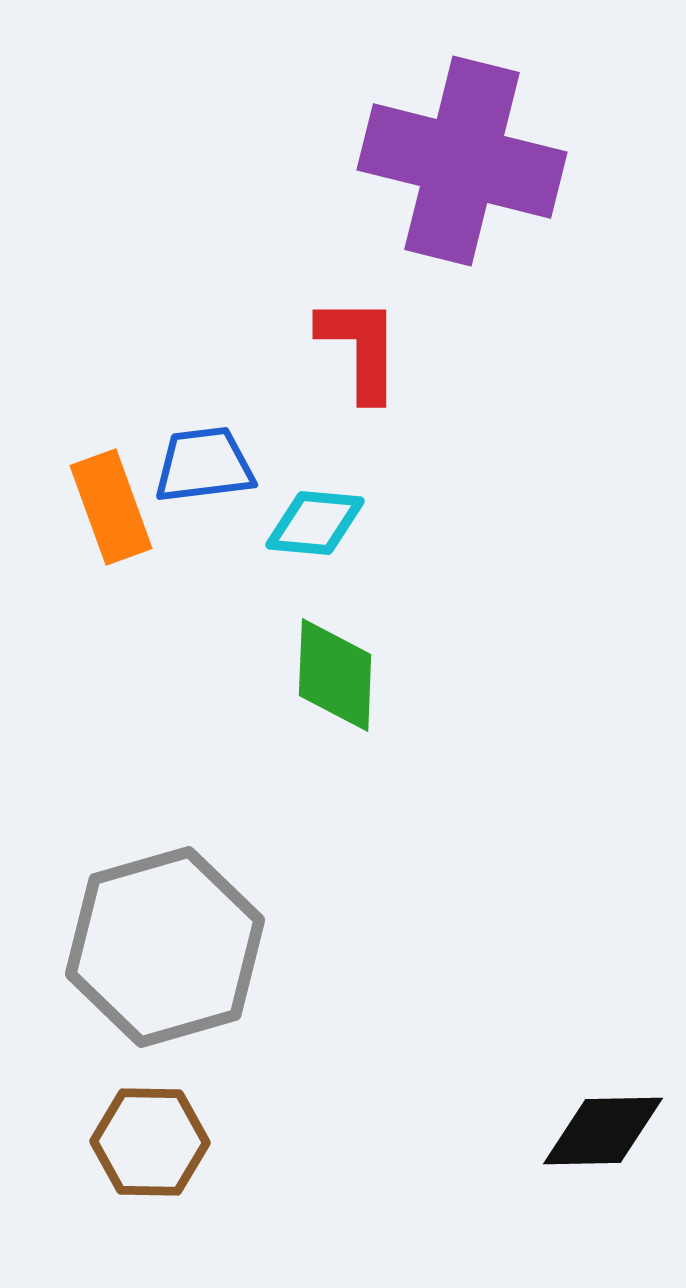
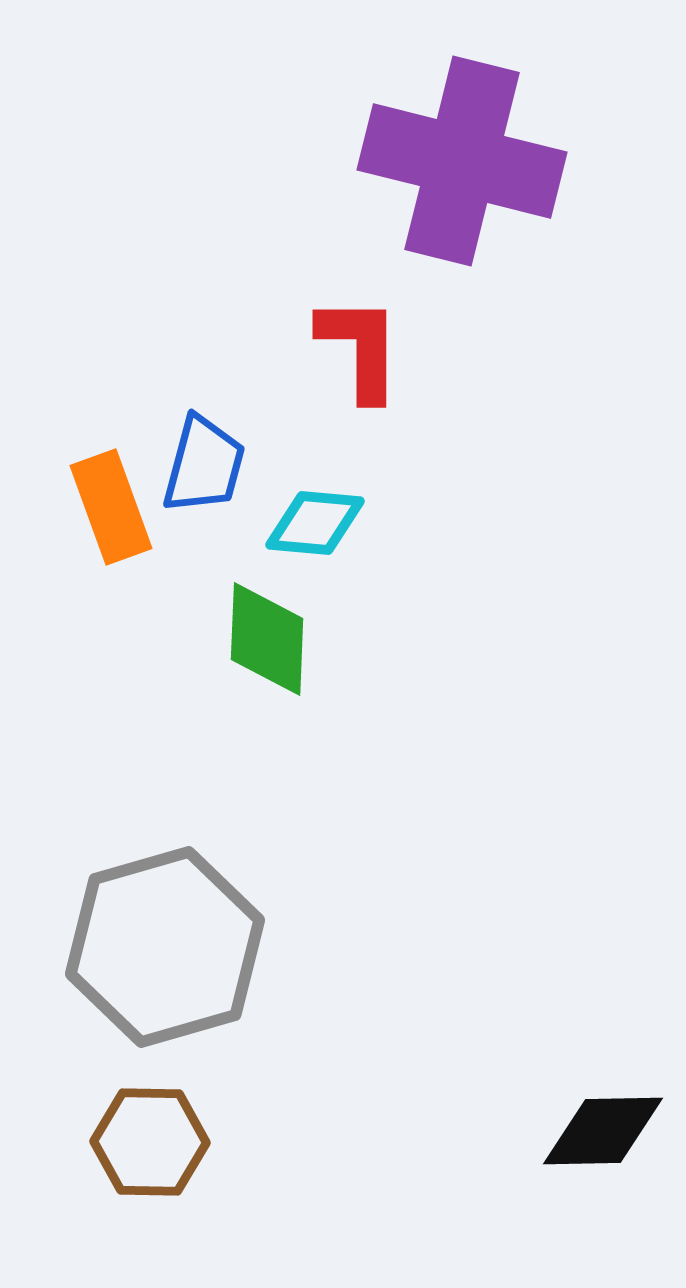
blue trapezoid: rotated 112 degrees clockwise
green diamond: moved 68 px left, 36 px up
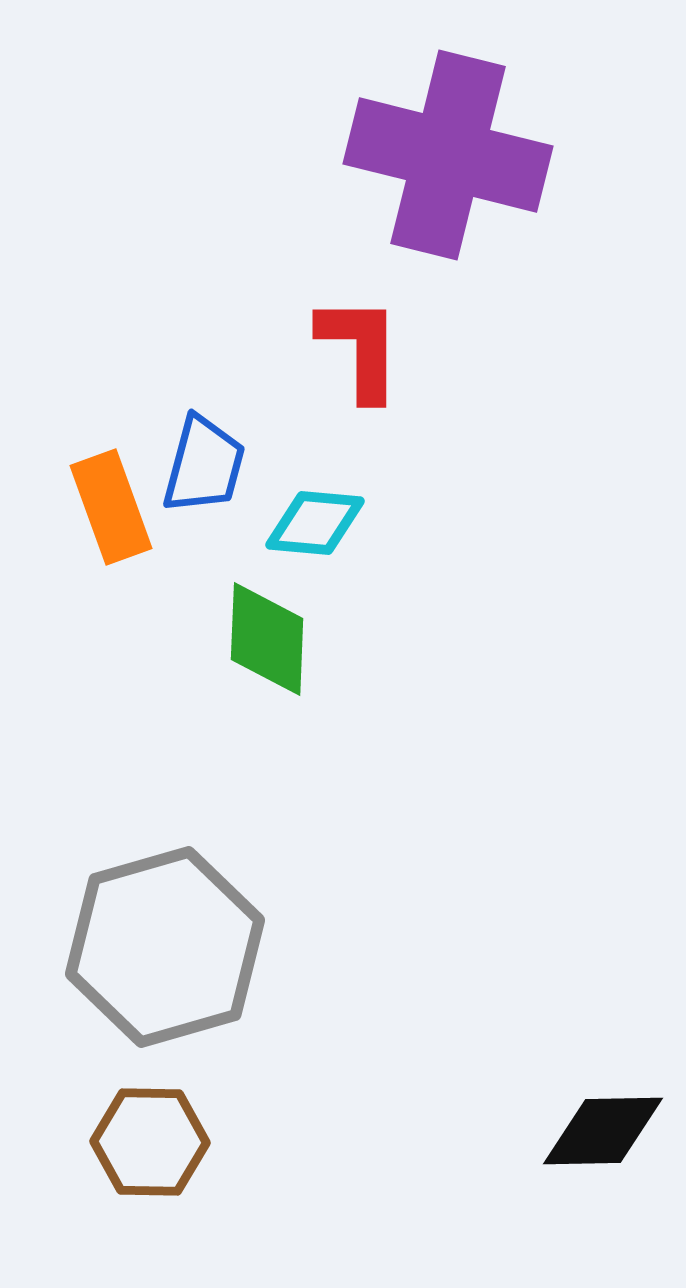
purple cross: moved 14 px left, 6 px up
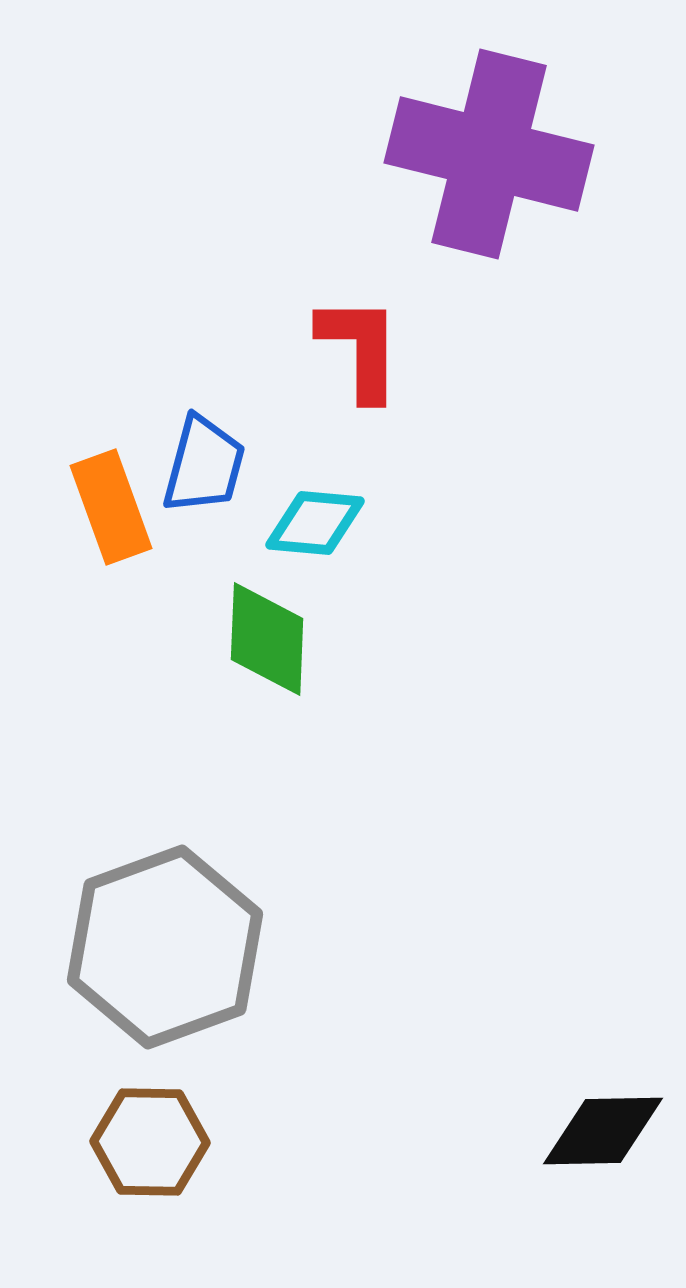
purple cross: moved 41 px right, 1 px up
gray hexagon: rotated 4 degrees counterclockwise
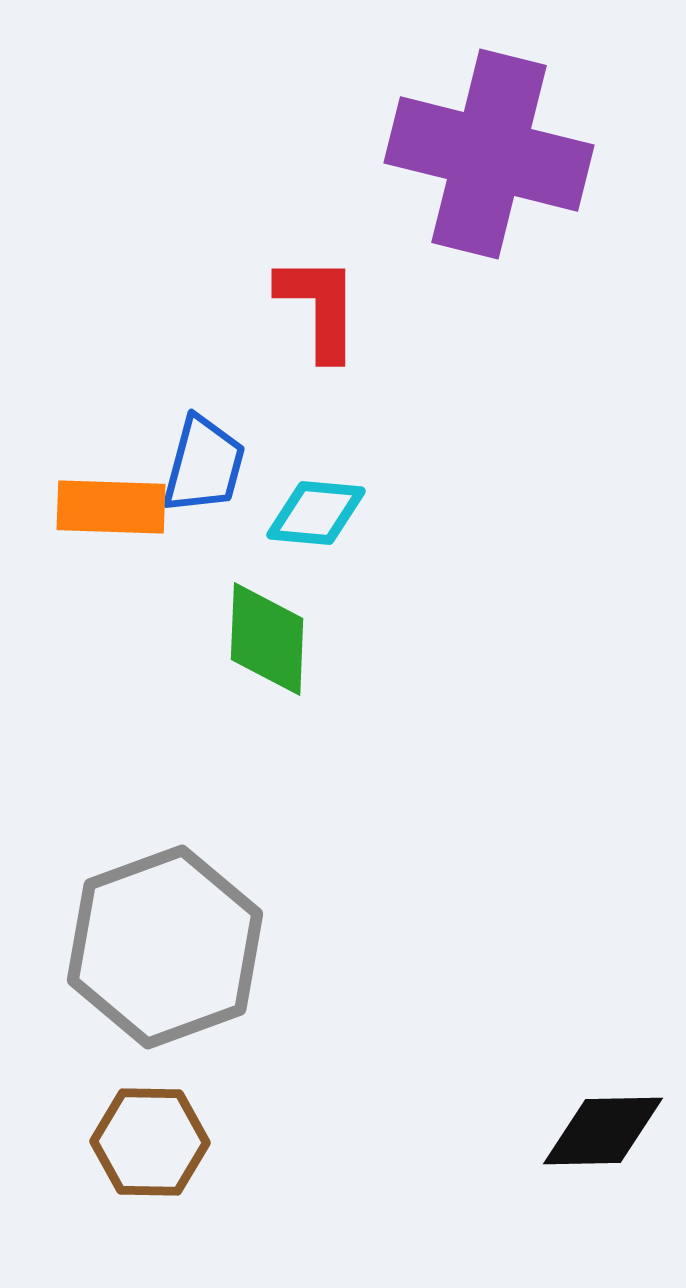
red L-shape: moved 41 px left, 41 px up
orange rectangle: rotated 68 degrees counterclockwise
cyan diamond: moved 1 px right, 10 px up
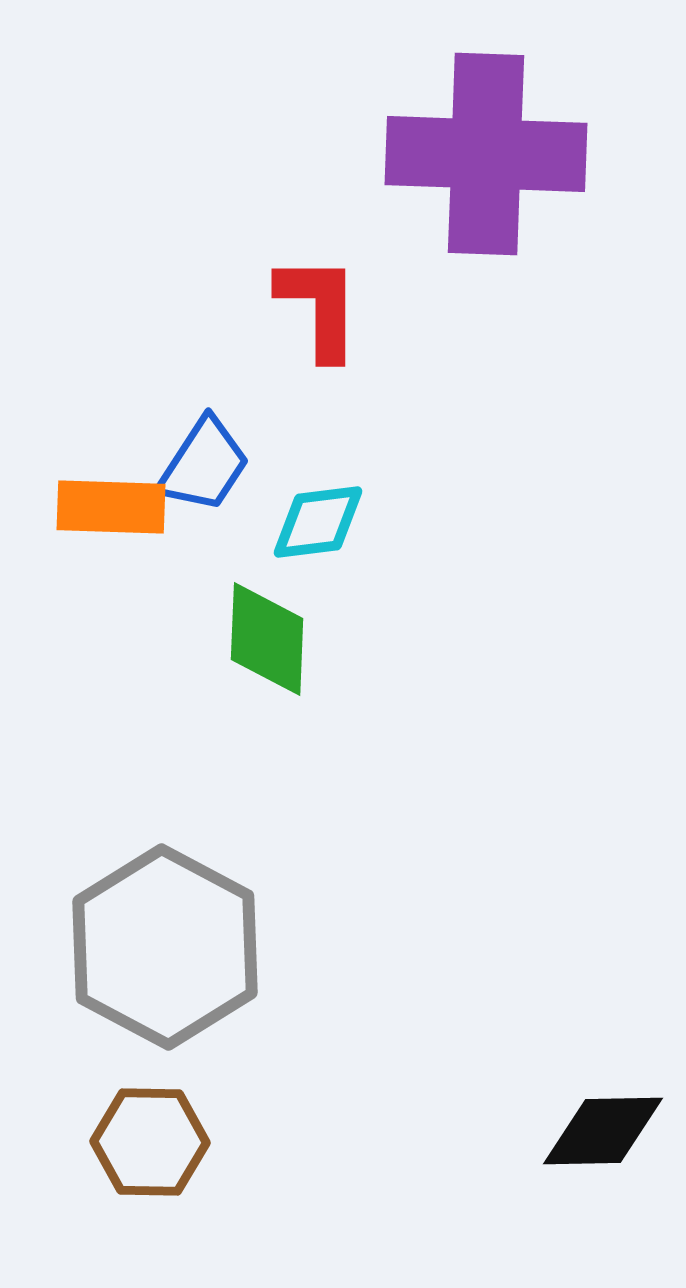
purple cross: moved 3 px left; rotated 12 degrees counterclockwise
blue trapezoid: rotated 18 degrees clockwise
cyan diamond: moved 2 px right, 9 px down; rotated 12 degrees counterclockwise
gray hexagon: rotated 12 degrees counterclockwise
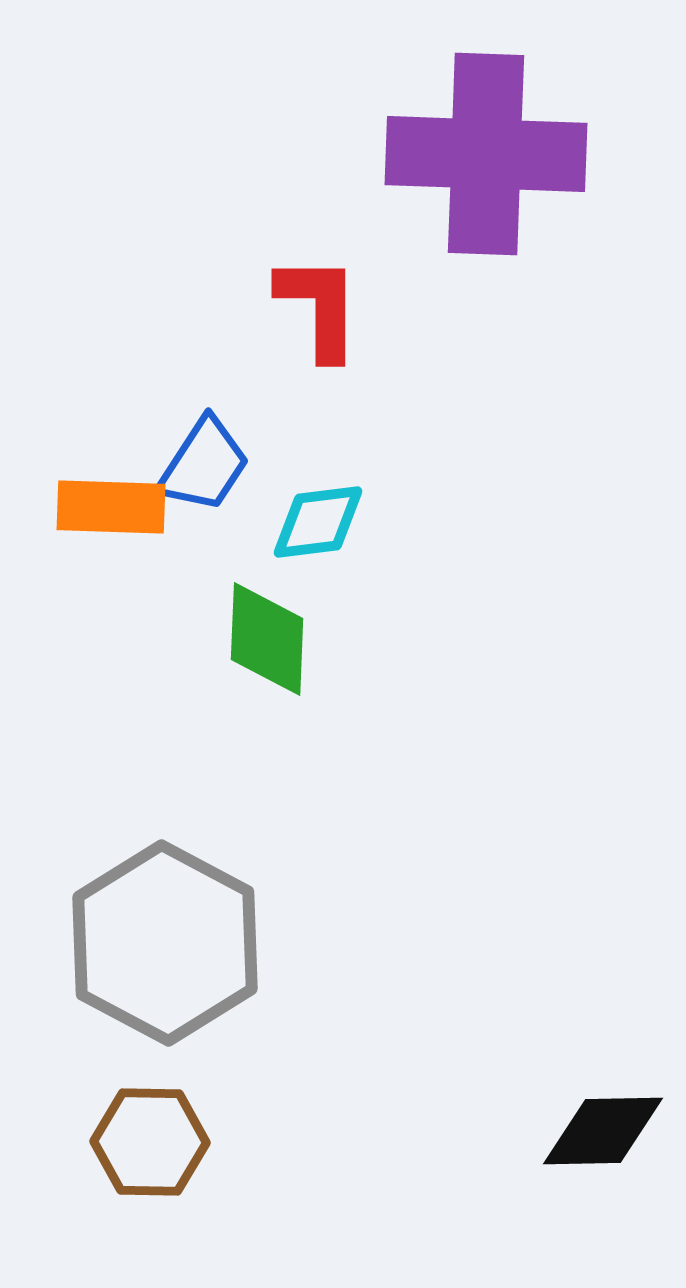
gray hexagon: moved 4 px up
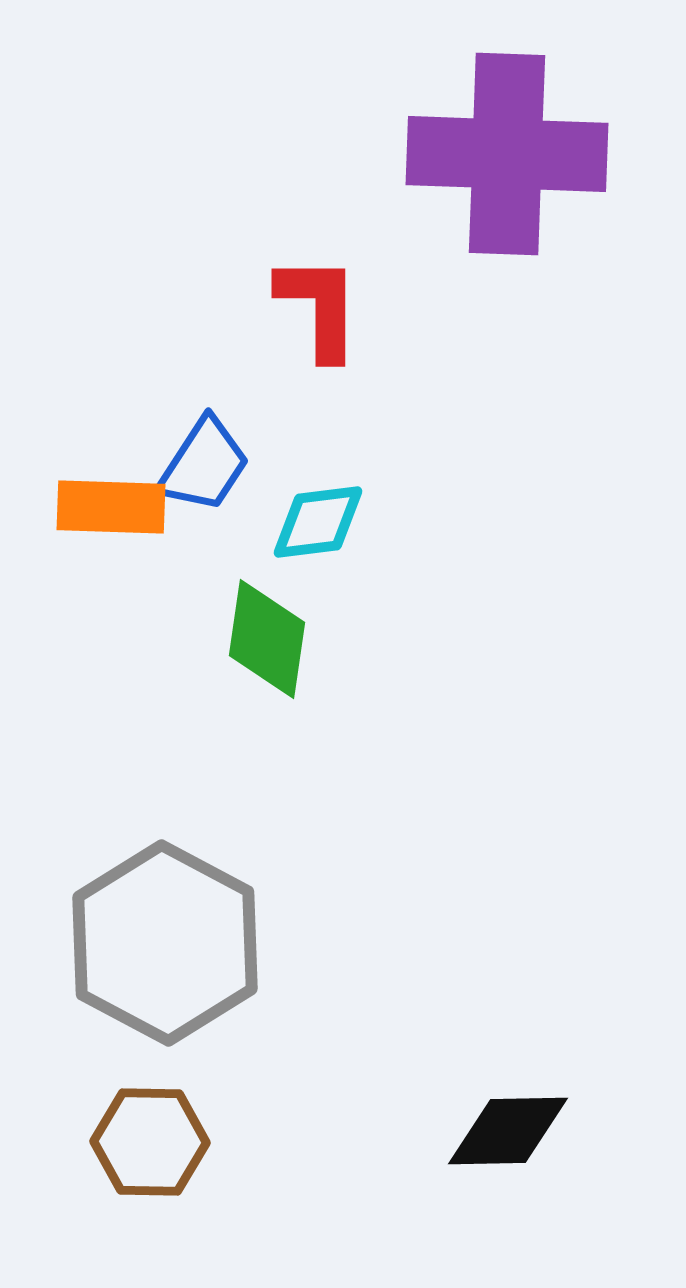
purple cross: moved 21 px right
green diamond: rotated 6 degrees clockwise
black diamond: moved 95 px left
